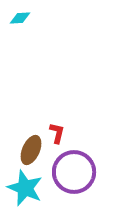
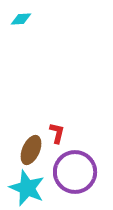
cyan diamond: moved 1 px right, 1 px down
purple circle: moved 1 px right
cyan star: moved 2 px right
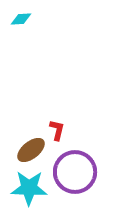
red L-shape: moved 3 px up
brown ellipse: rotated 28 degrees clockwise
cyan star: moved 2 px right; rotated 21 degrees counterclockwise
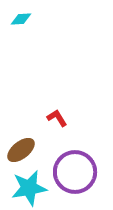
red L-shape: moved 12 px up; rotated 45 degrees counterclockwise
brown ellipse: moved 10 px left
cyan star: rotated 12 degrees counterclockwise
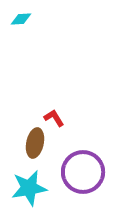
red L-shape: moved 3 px left
brown ellipse: moved 14 px right, 7 px up; rotated 40 degrees counterclockwise
purple circle: moved 8 px right
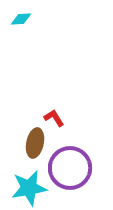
purple circle: moved 13 px left, 4 px up
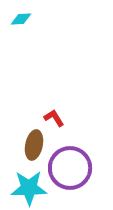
brown ellipse: moved 1 px left, 2 px down
cyan star: rotated 9 degrees clockwise
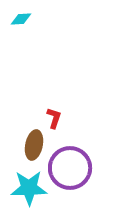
red L-shape: rotated 50 degrees clockwise
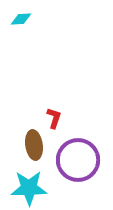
brown ellipse: rotated 20 degrees counterclockwise
purple circle: moved 8 px right, 8 px up
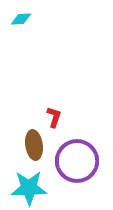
red L-shape: moved 1 px up
purple circle: moved 1 px left, 1 px down
